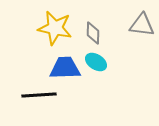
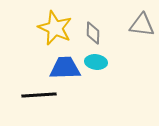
yellow star: rotated 12 degrees clockwise
cyan ellipse: rotated 25 degrees counterclockwise
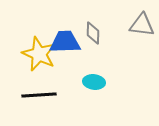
yellow star: moved 16 px left, 26 px down
cyan ellipse: moved 2 px left, 20 px down
blue trapezoid: moved 26 px up
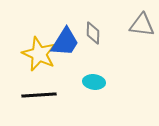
blue trapezoid: rotated 124 degrees clockwise
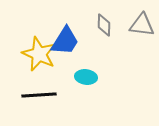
gray diamond: moved 11 px right, 8 px up
blue trapezoid: moved 1 px up
cyan ellipse: moved 8 px left, 5 px up
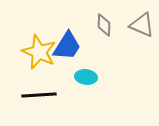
gray triangle: rotated 16 degrees clockwise
blue trapezoid: moved 2 px right, 5 px down
yellow star: moved 2 px up
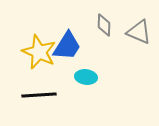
gray triangle: moved 3 px left, 7 px down
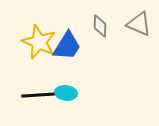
gray diamond: moved 4 px left, 1 px down
gray triangle: moved 8 px up
yellow star: moved 10 px up
cyan ellipse: moved 20 px left, 16 px down
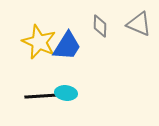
black line: moved 3 px right, 1 px down
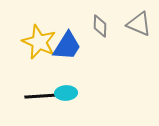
cyan ellipse: rotated 10 degrees counterclockwise
